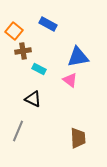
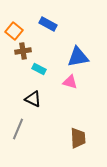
pink triangle: moved 2 px down; rotated 21 degrees counterclockwise
gray line: moved 2 px up
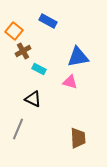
blue rectangle: moved 3 px up
brown cross: rotated 21 degrees counterclockwise
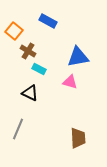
brown cross: moved 5 px right; rotated 28 degrees counterclockwise
black triangle: moved 3 px left, 6 px up
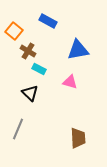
blue triangle: moved 7 px up
black triangle: rotated 18 degrees clockwise
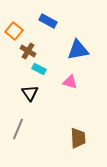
black triangle: rotated 12 degrees clockwise
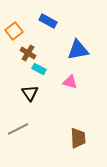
orange square: rotated 12 degrees clockwise
brown cross: moved 2 px down
gray line: rotated 40 degrees clockwise
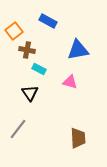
brown cross: moved 1 px left, 3 px up; rotated 21 degrees counterclockwise
gray line: rotated 25 degrees counterclockwise
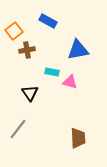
brown cross: rotated 21 degrees counterclockwise
cyan rectangle: moved 13 px right, 3 px down; rotated 16 degrees counterclockwise
